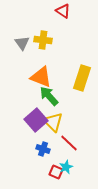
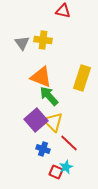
red triangle: rotated 21 degrees counterclockwise
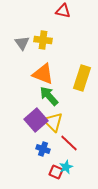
orange triangle: moved 2 px right, 3 px up
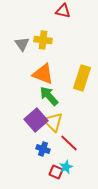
gray triangle: moved 1 px down
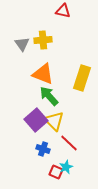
yellow cross: rotated 12 degrees counterclockwise
yellow triangle: moved 1 px right, 1 px up
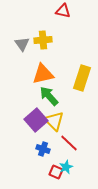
orange triangle: rotated 35 degrees counterclockwise
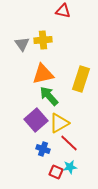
yellow rectangle: moved 1 px left, 1 px down
yellow triangle: moved 5 px right, 2 px down; rotated 45 degrees clockwise
cyan star: moved 4 px right; rotated 16 degrees clockwise
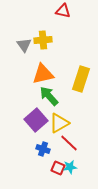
gray triangle: moved 2 px right, 1 px down
red square: moved 2 px right, 4 px up
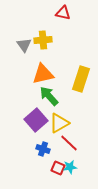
red triangle: moved 2 px down
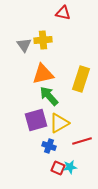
purple square: rotated 25 degrees clockwise
red line: moved 13 px right, 2 px up; rotated 60 degrees counterclockwise
blue cross: moved 6 px right, 3 px up
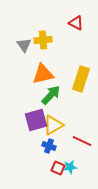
red triangle: moved 13 px right, 10 px down; rotated 14 degrees clockwise
green arrow: moved 2 px right, 1 px up; rotated 85 degrees clockwise
yellow triangle: moved 6 px left, 2 px down
red line: rotated 42 degrees clockwise
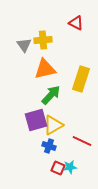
orange triangle: moved 2 px right, 5 px up
